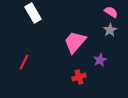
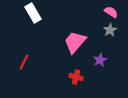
red cross: moved 3 px left; rotated 32 degrees clockwise
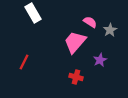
pink semicircle: moved 21 px left, 10 px down
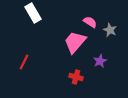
gray star: rotated 16 degrees counterclockwise
purple star: moved 1 px down
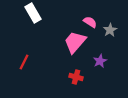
gray star: rotated 16 degrees clockwise
